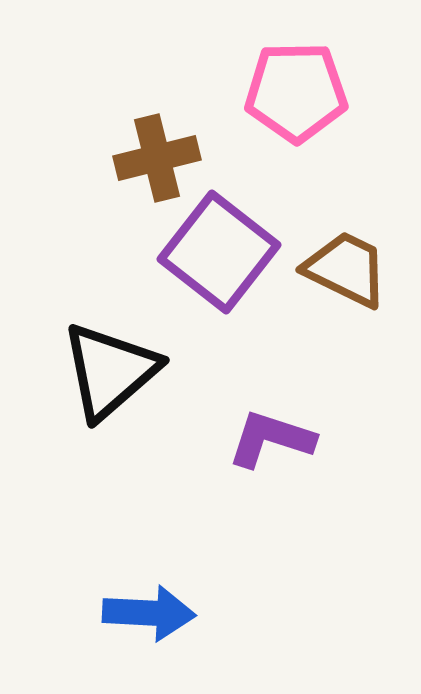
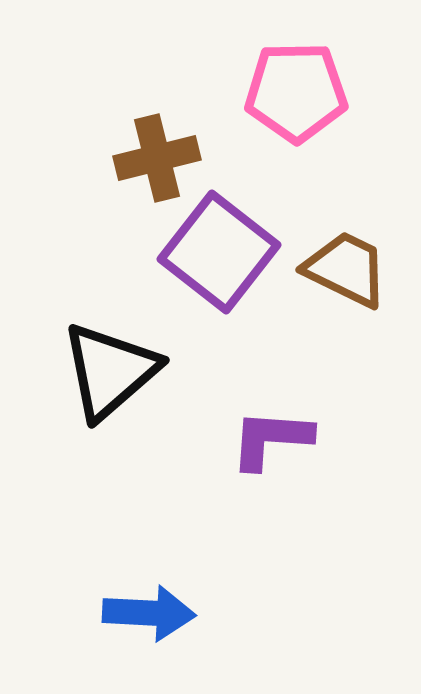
purple L-shape: rotated 14 degrees counterclockwise
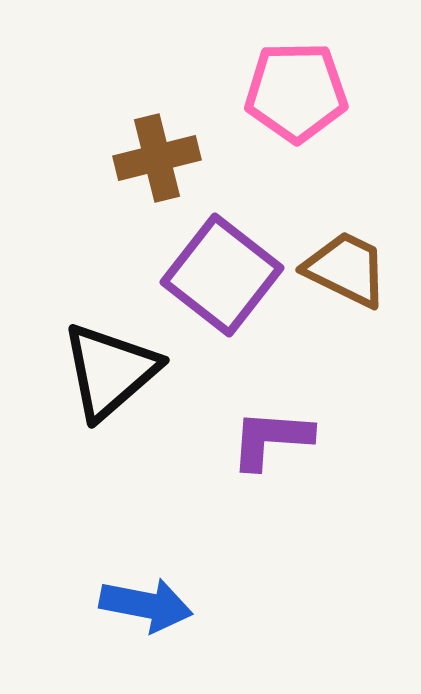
purple square: moved 3 px right, 23 px down
blue arrow: moved 3 px left, 8 px up; rotated 8 degrees clockwise
